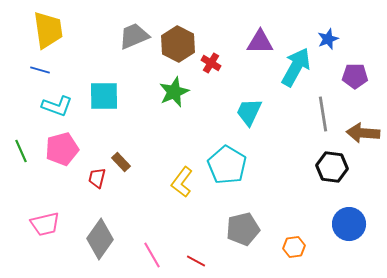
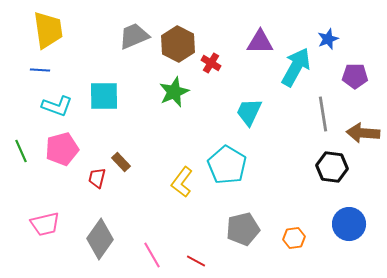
blue line: rotated 12 degrees counterclockwise
orange hexagon: moved 9 px up
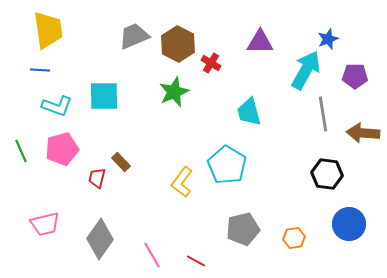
cyan arrow: moved 10 px right, 3 px down
cyan trapezoid: rotated 40 degrees counterclockwise
black hexagon: moved 5 px left, 7 px down
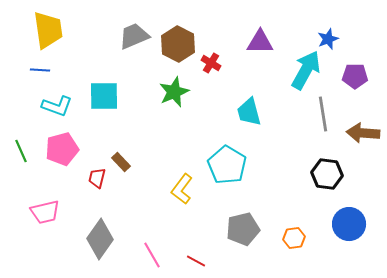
yellow L-shape: moved 7 px down
pink trapezoid: moved 12 px up
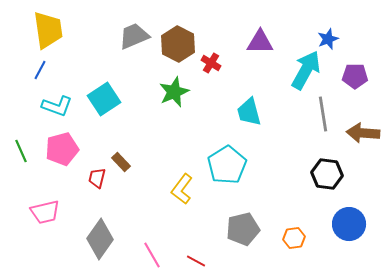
blue line: rotated 66 degrees counterclockwise
cyan square: moved 3 px down; rotated 32 degrees counterclockwise
cyan pentagon: rotated 9 degrees clockwise
